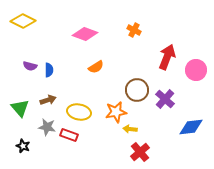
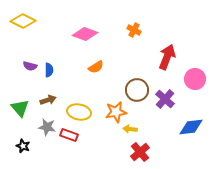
pink circle: moved 1 px left, 9 px down
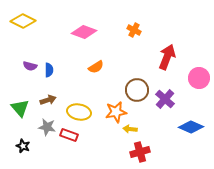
pink diamond: moved 1 px left, 2 px up
pink circle: moved 4 px right, 1 px up
blue diamond: rotated 30 degrees clockwise
red cross: rotated 24 degrees clockwise
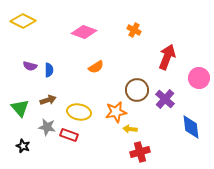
blue diamond: rotated 60 degrees clockwise
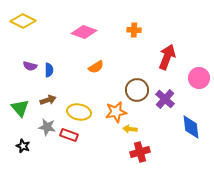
orange cross: rotated 24 degrees counterclockwise
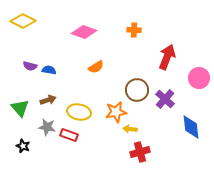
blue semicircle: rotated 80 degrees counterclockwise
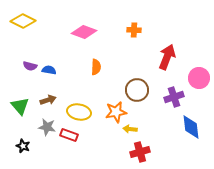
orange semicircle: rotated 56 degrees counterclockwise
purple cross: moved 9 px right, 2 px up; rotated 30 degrees clockwise
green triangle: moved 2 px up
